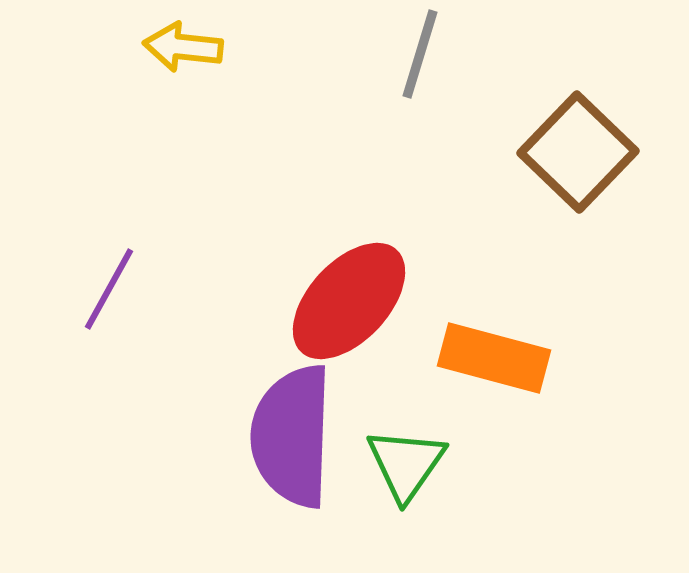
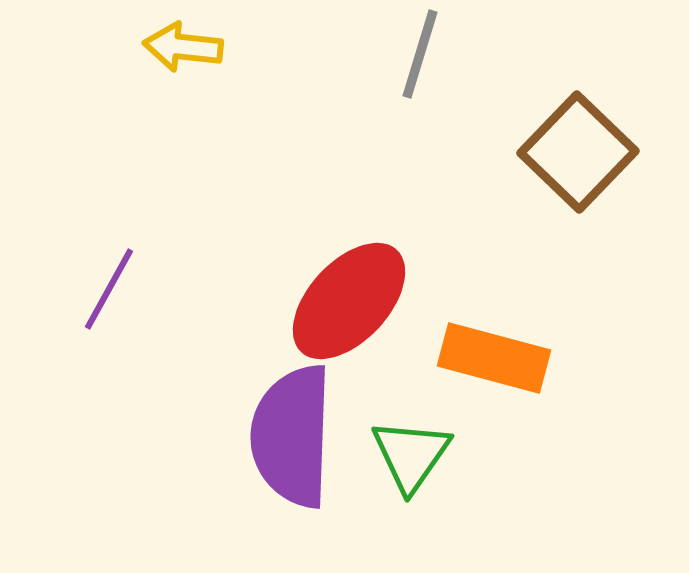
green triangle: moved 5 px right, 9 px up
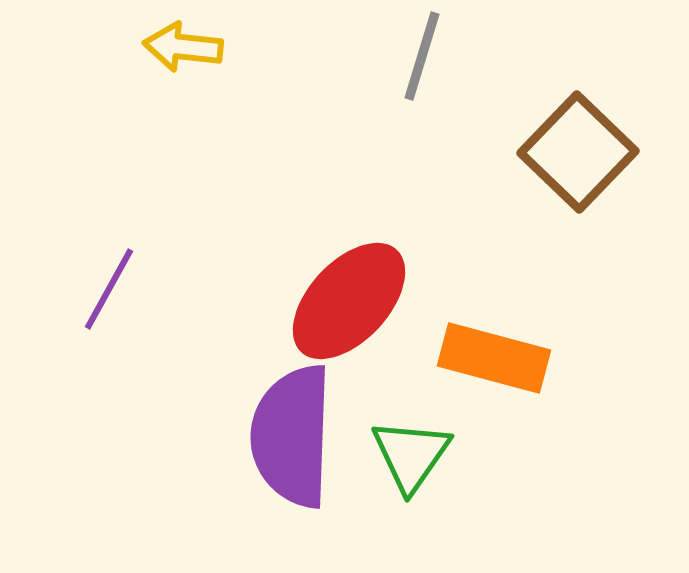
gray line: moved 2 px right, 2 px down
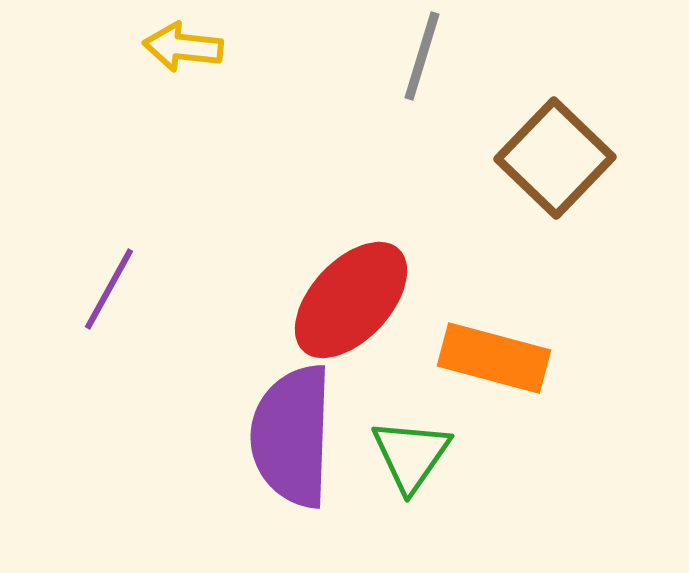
brown square: moved 23 px left, 6 px down
red ellipse: moved 2 px right, 1 px up
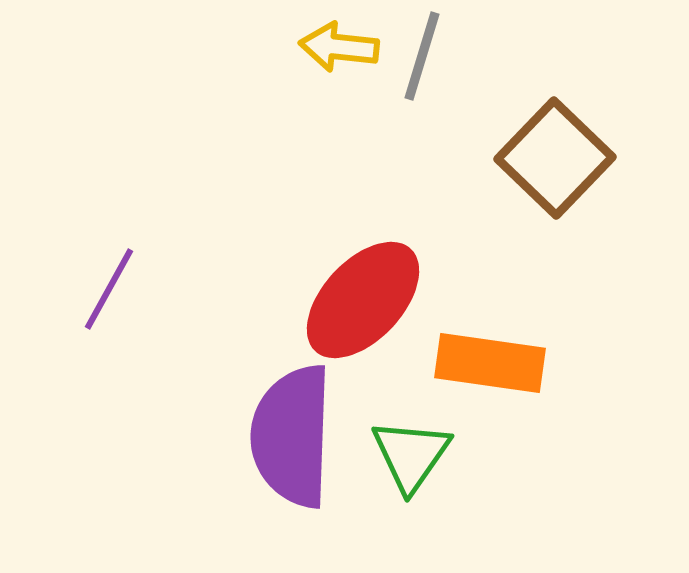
yellow arrow: moved 156 px right
red ellipse: moved 12 px right
orange rectangle: moved 4 px left, 5 px down; rotated 7 degrees counterclockwise
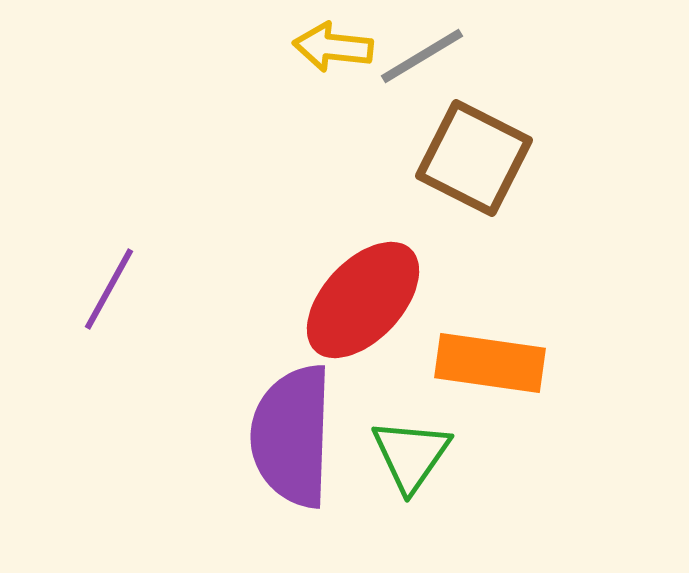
yellow arrow: moved 6 px left
gray line: rotated 42 degrees clockwise
brown square: moved 81 px left; rotated 17 degrees counterclockwise
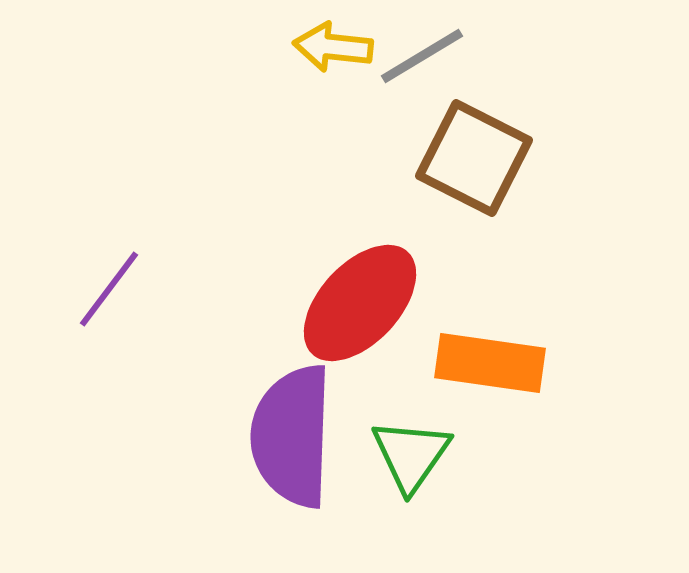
purple line: rotated 8 degrees clockwise
red ellipse: moved 3 px left, 3 px down
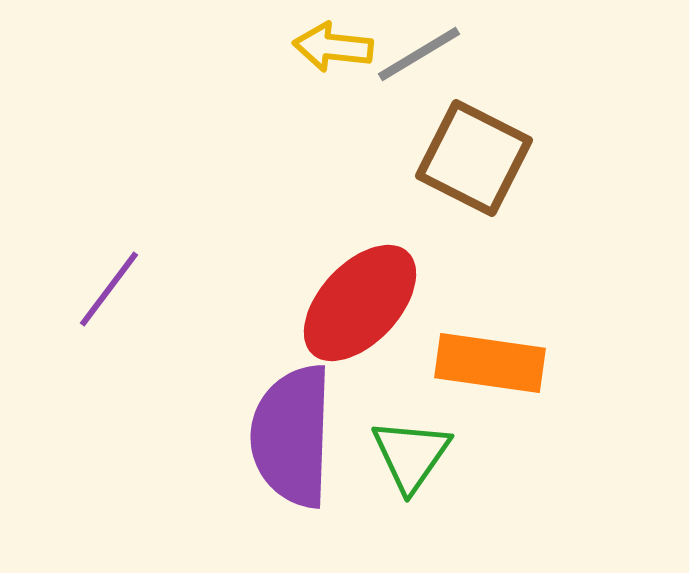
gray line: moved 3 px left, 2 px up
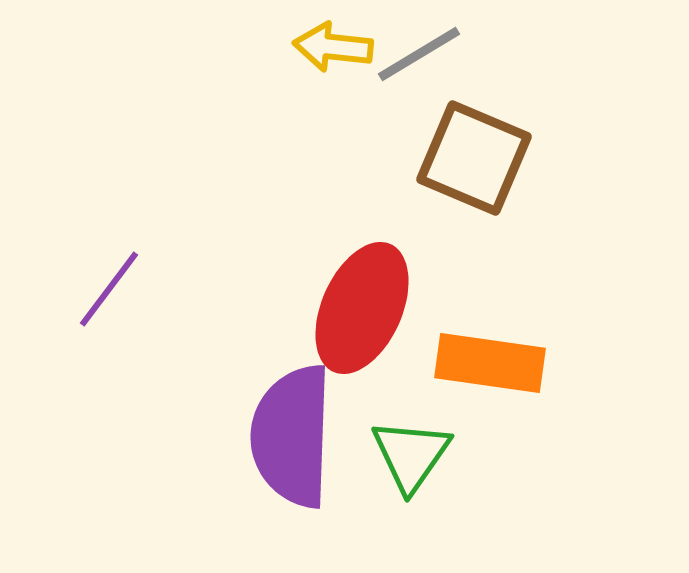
brown square: rotated 4 degrees counterclockwise
red ellipse: moved 2 px right, 5 px down; rotated 19 degrees counterclockwise
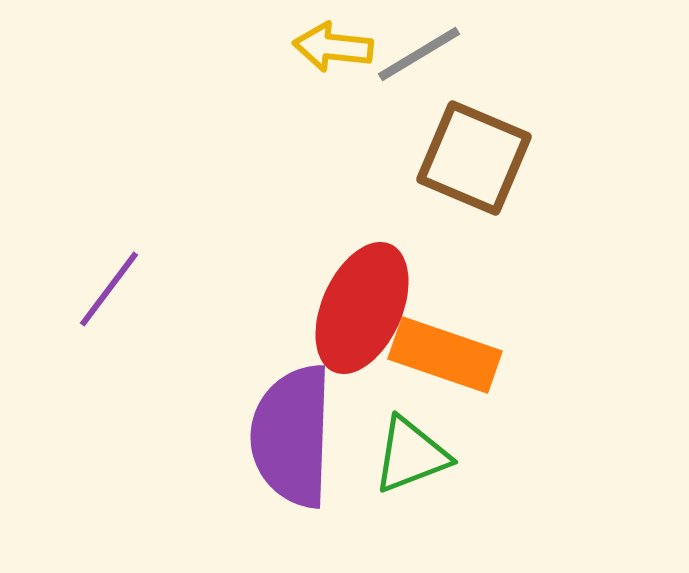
orange rectangle: moved 45 px left, 8 px up; rotated 11 degrees clockwise
green triangle: rotated 34 degrees clockwise
